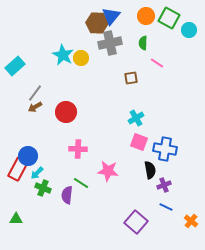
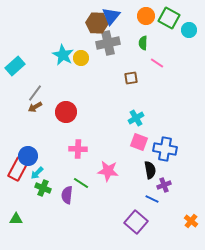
gray cross: moved 2 px left
blue line: moved 14 px left, 8 px up
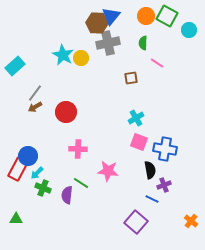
green square: moved 2 px left, 2 px up
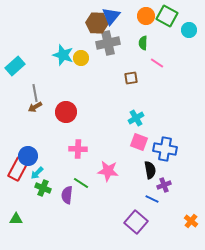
cyan star: rotated 10 degrees counterclockwise
gray line: rotated 48 degrees counterclockwise
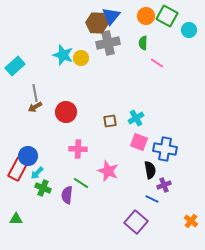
brown square: moved 21 px left, 43 px down
pink star: rotated 15 degrees clockwise
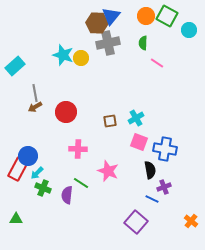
purple cross: moved 2 px down
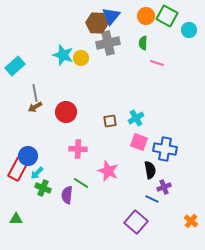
pink line: rotated 16 degrees counterclockwise
